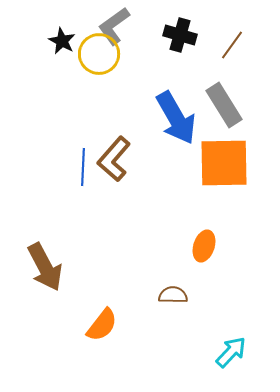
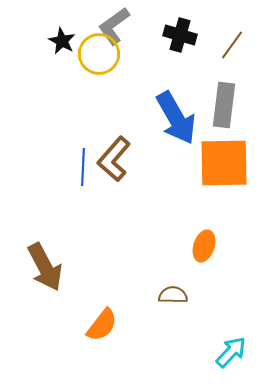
gray rectangle: rotated 39 degrees clockwise
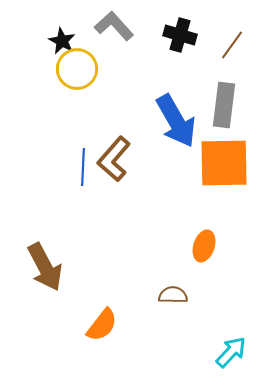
gray L-shape: rotated 84 degrees clockwise
yellow circle: moved 22 px left, 15 px down
blue arrow: moved 3 px down
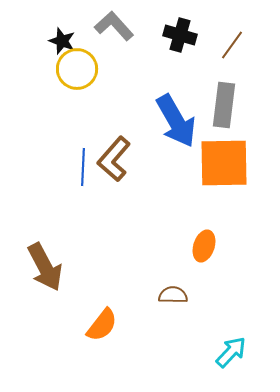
black star: rotated 8 degrees counterclockwise
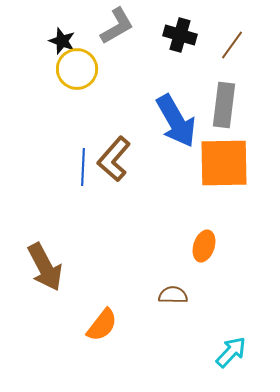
gray L-shape: moved 3 px right; rotated 102 degrees clockwise
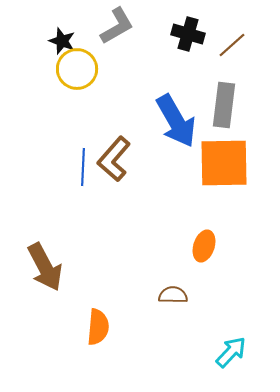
black cross: moved 8 px right, 1 px up
brown line: rotated 12 degrees clockwise
orange semicircle: moved 4 px left, 2 px down; rotated 33 degrees counterclockwise
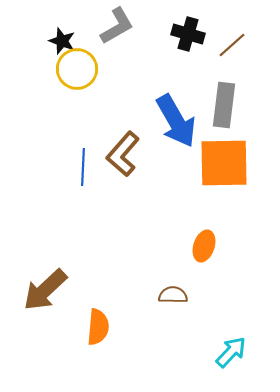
brown L-shape: moved 9 px right, 5 px up
brown arrow: moved 23 px down; rotated 75 degrees clockwise
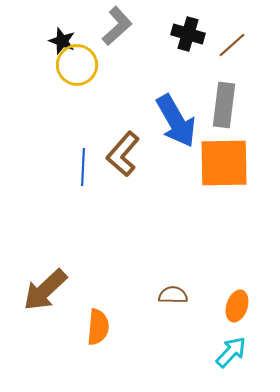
gray L-shape: rotated 12 degrees counterclockwise
yellow circle: moved 4 px up
orange ellipse: moved 33 px right, 60 px down
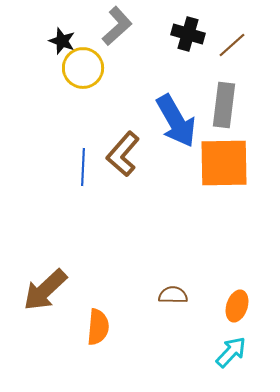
yellow circle: moved 6 px right, 3 px down
